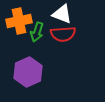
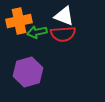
white triangle: moved 2 px right, 2 px down
green arrow: rotated 60 degrees clockwise
purple hexagon: rotated 8 degrees clockwise
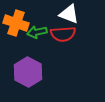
white triangle: moved 5 px right, 2 px up
orange cross: moved 3 px left, 2 px down; rotated 30 degrees clockwise
purple hexagon: rotated 16 degrees counterclockwise
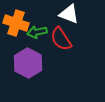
red semicircle: moved 2 px left, 5 px down; rotated 60 degrees clockwise
purple hexagon: moved 9 px up
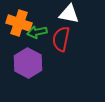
white triangle: rotated 10 degrees counterclockwise
orange cross: moved 3 px right
red semicircle: rotated 45 degrees clockwise
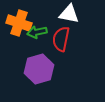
purple hexagon: moved 11 px right, 6 px down; rotated 16 degrees clockwise
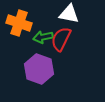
green arrow: moved 6 px right, 5 px down
red semicircle: rotated 15 degrees clockwise
purple hexagon: rotated 24 degrees counterclockwise
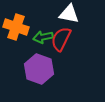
orange cross: moved 3 px left, 4 px down
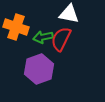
purple hexagon: rotated 20 degrees clockwise
